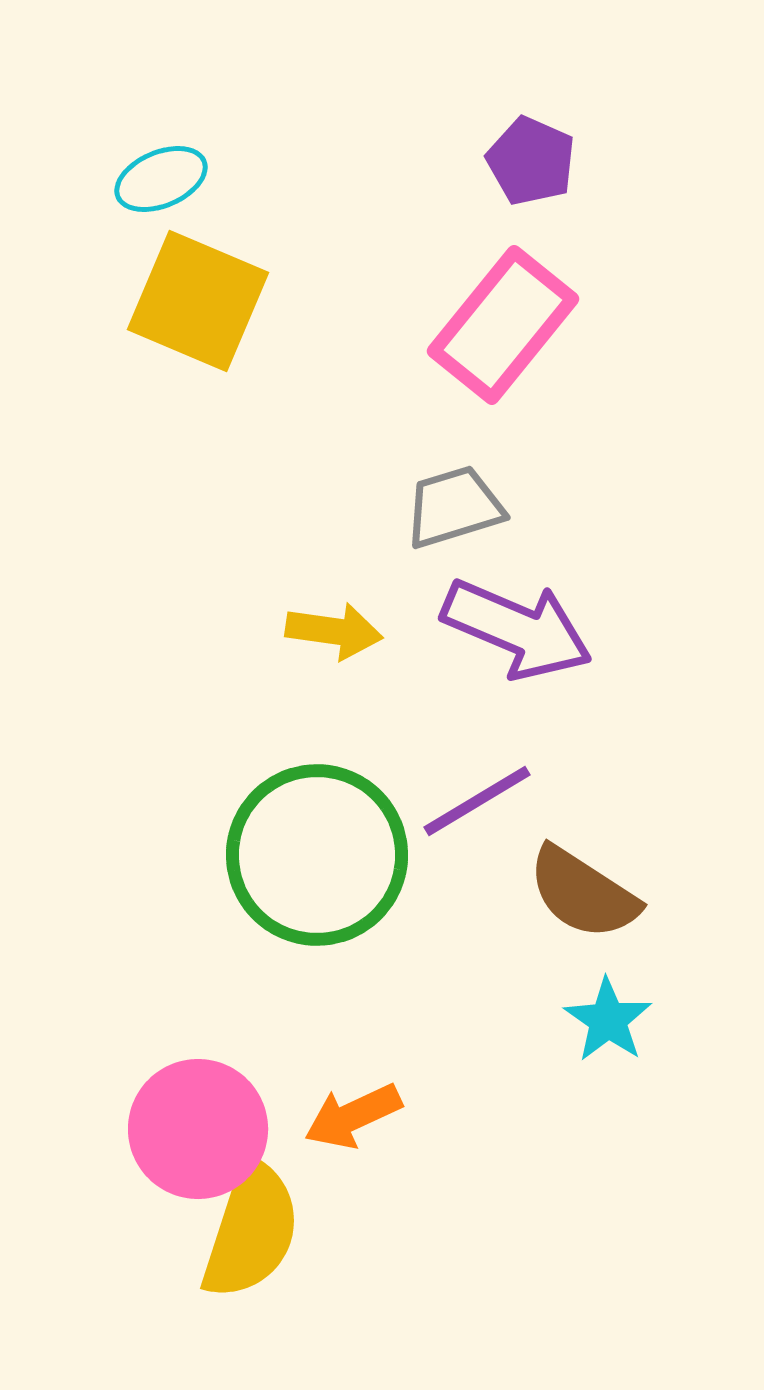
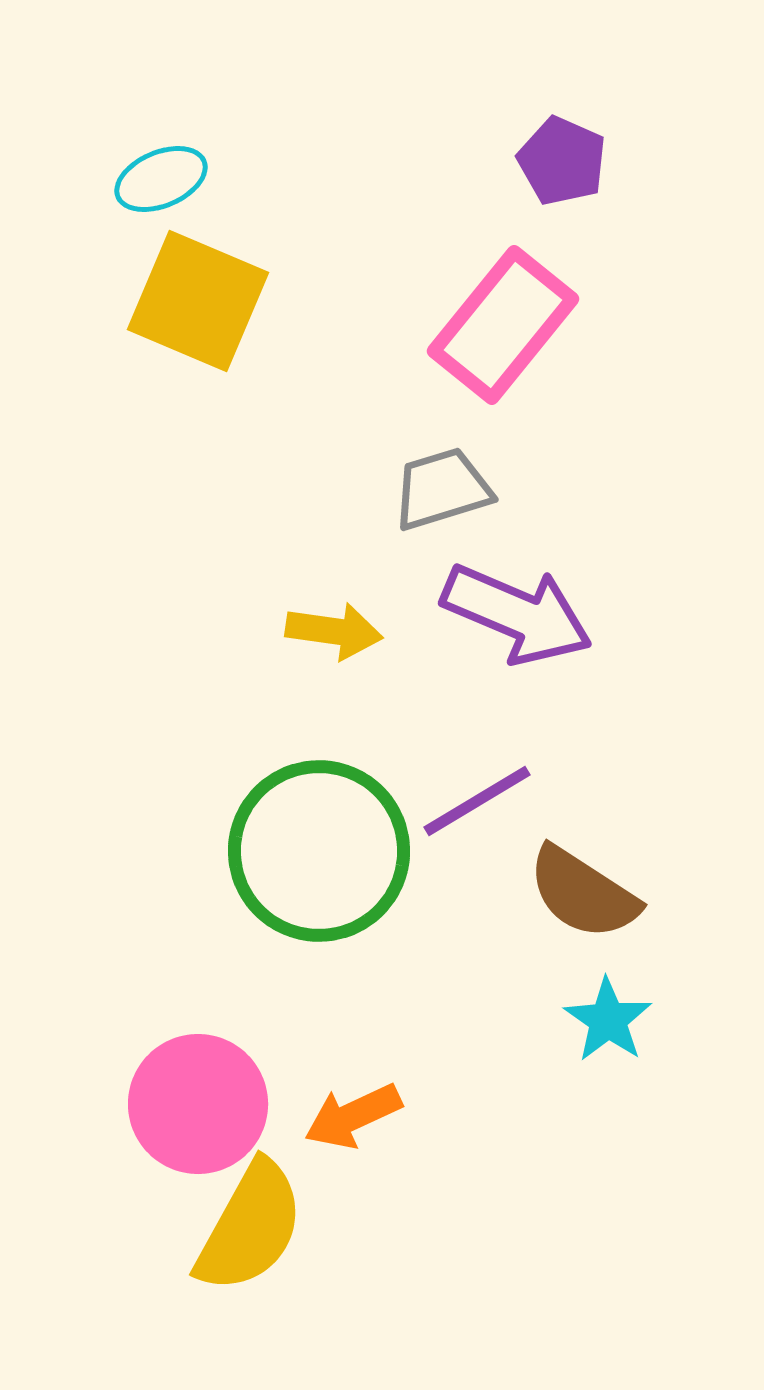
purple pentagon: moved 31 px right
gray trapezoid: moved 12 px left, 18 px up
purple arrow: moved 15 px up
green circle: moved 2 px right, 4 px up
pink circle: moved 25 px up
yellow semicircle: moved 1 px left, 3 px up; rotated 11 degrees clockwise
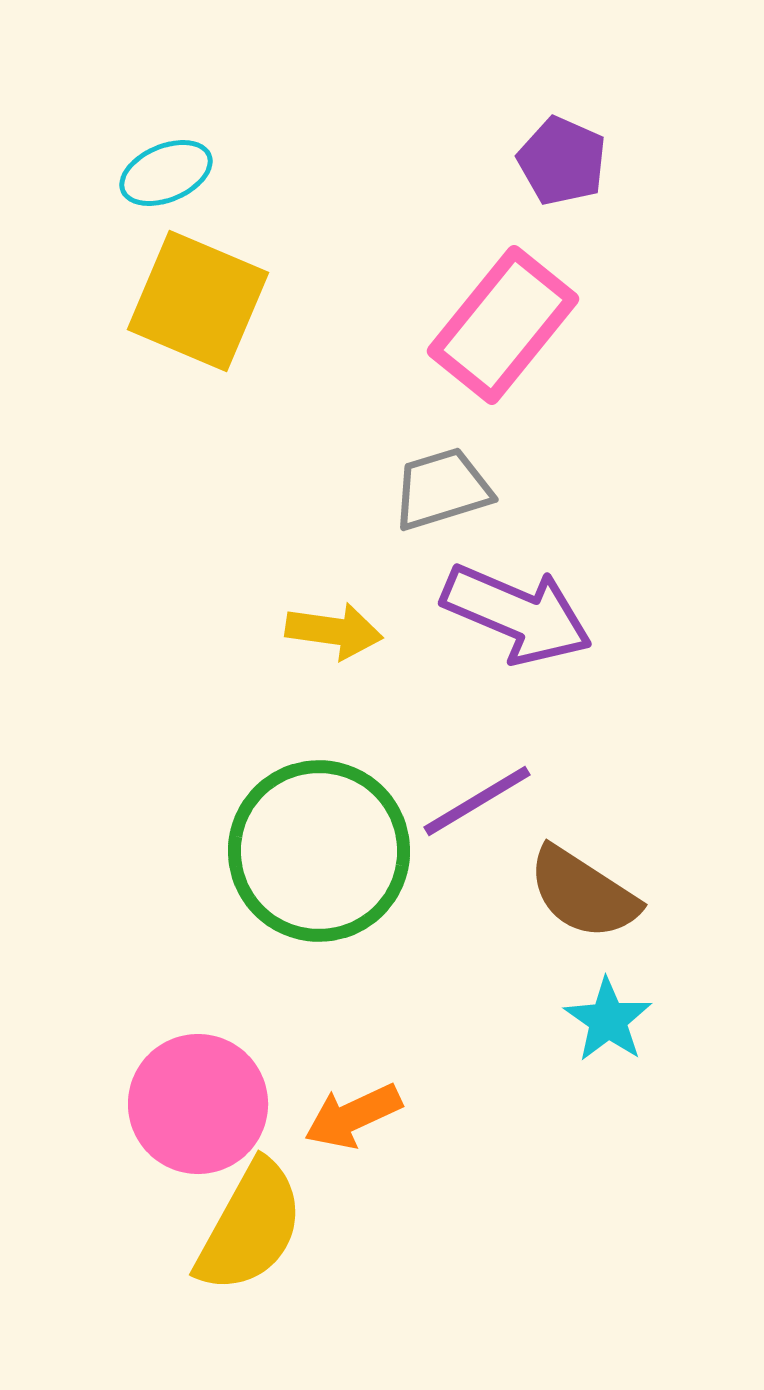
cyan ellipse: moved 5 px right, 6 px up
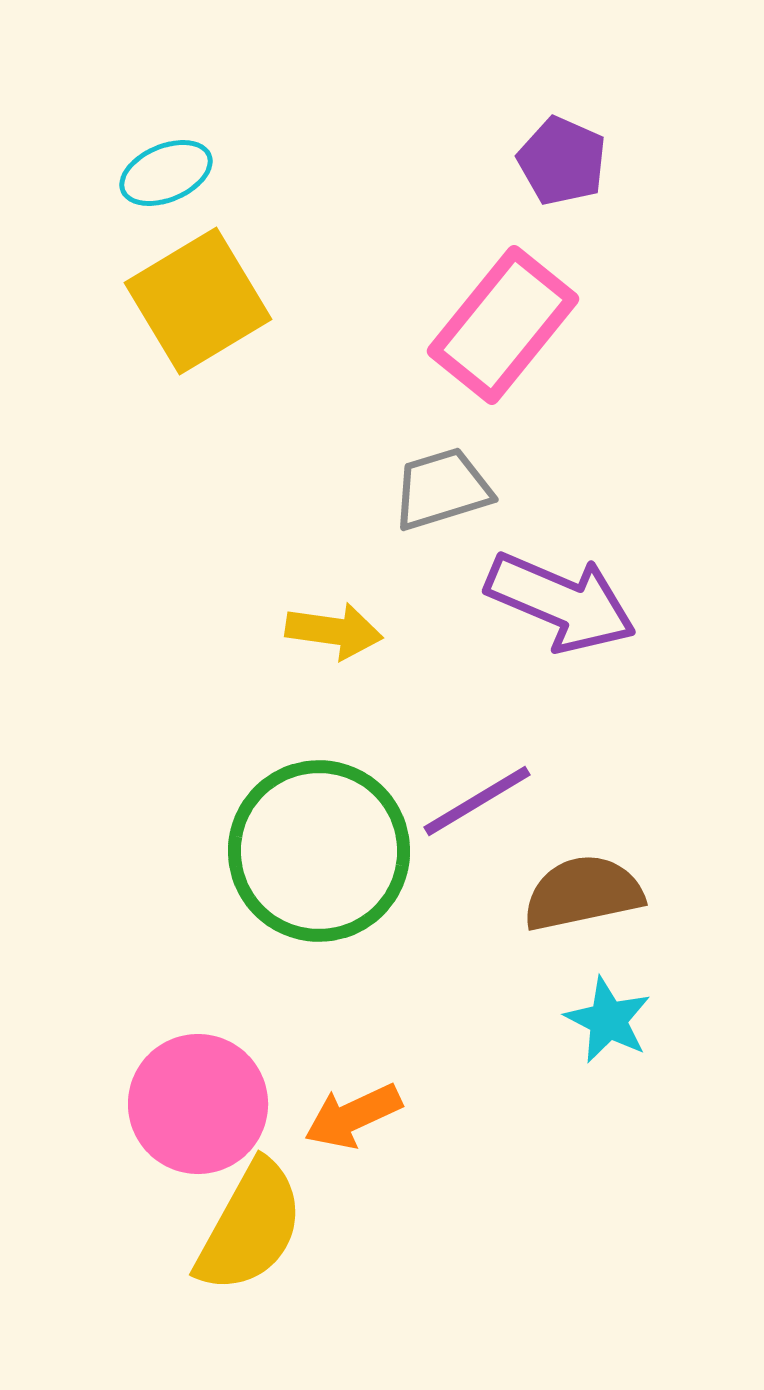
yellow square: rotated 36 degrees clockwise
purple arrow: moved 44 px right, 12 px up
brown semicircle: rotated 135 degrees clockwise
cyan star: rotated 8 degrees counterclockwise
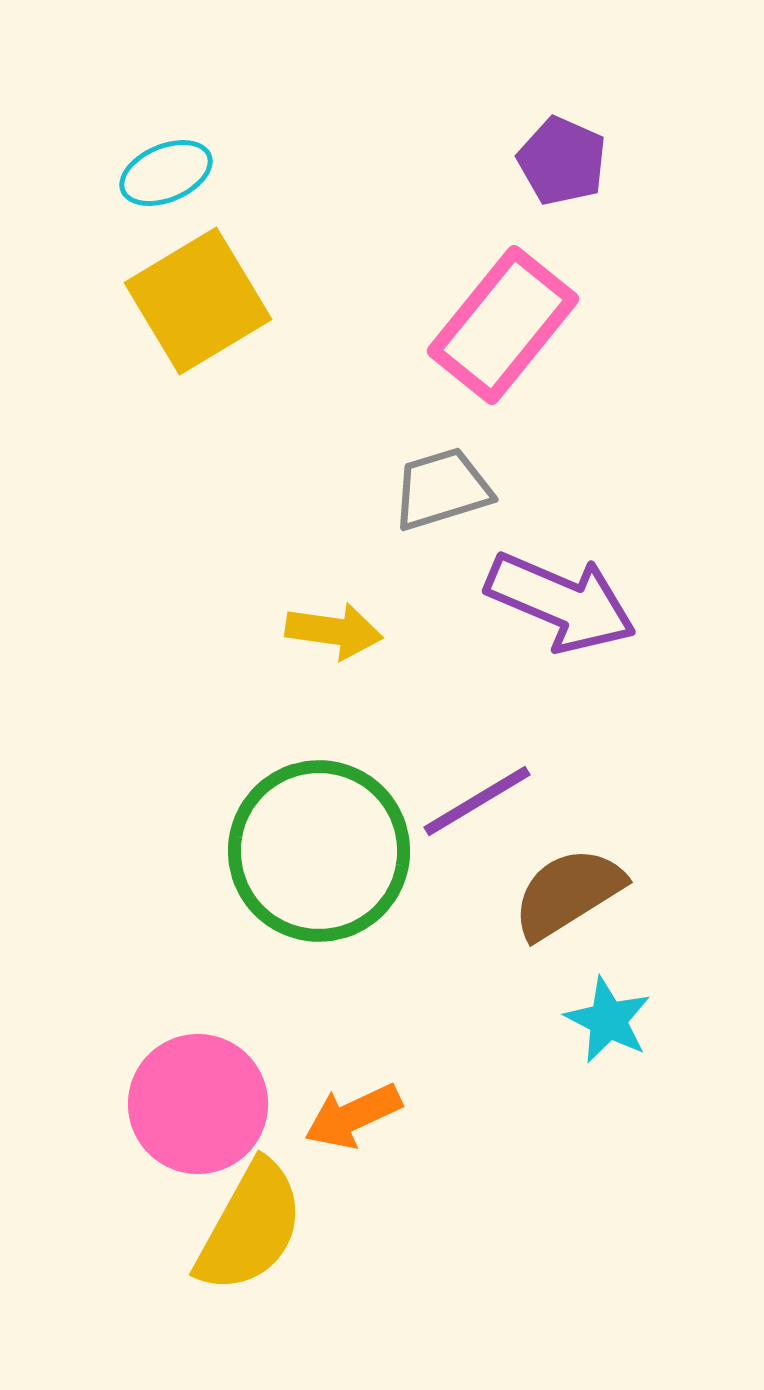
brown semicircle: moved 15 px left; rotated 20 degrees counterclockwise
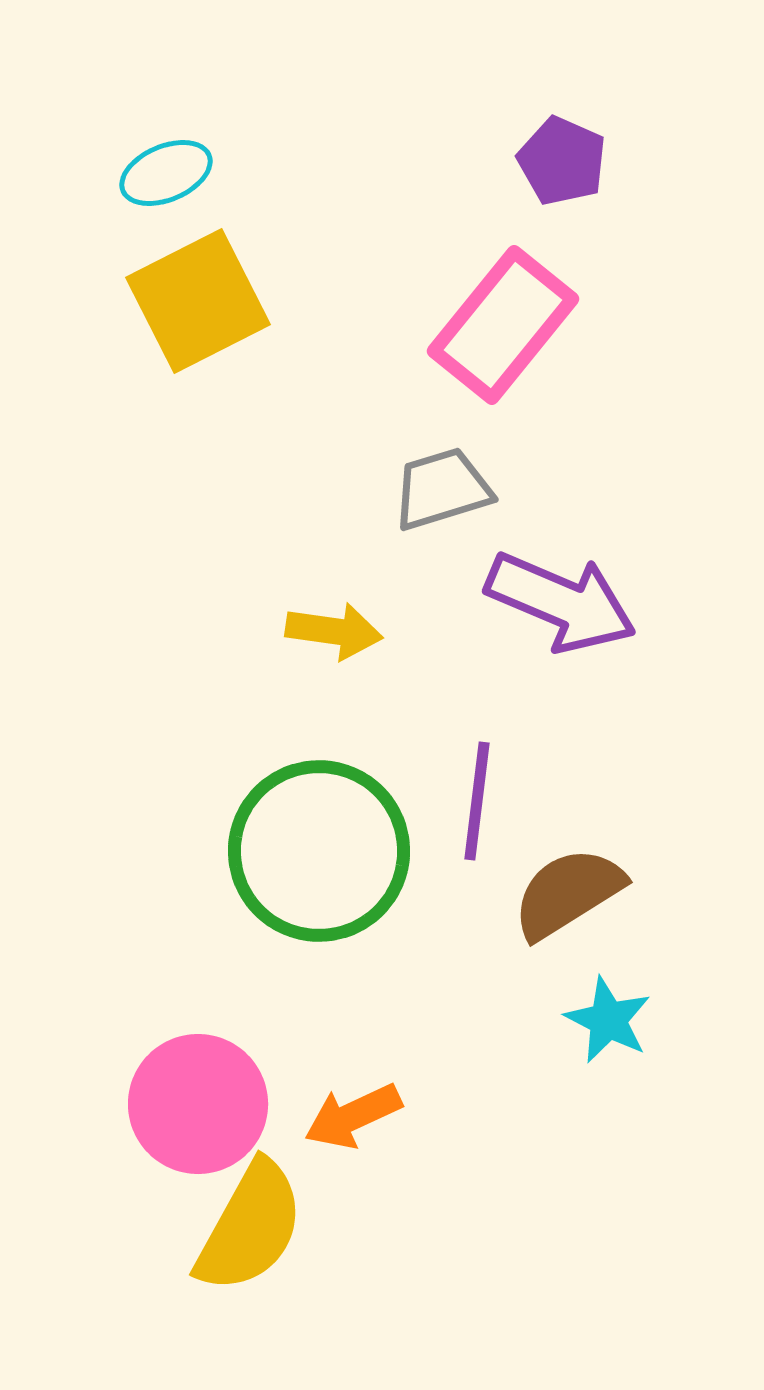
yellow square: rotated 4 degrees clockwise
purple line: rotated 52 degrees counterclockwise
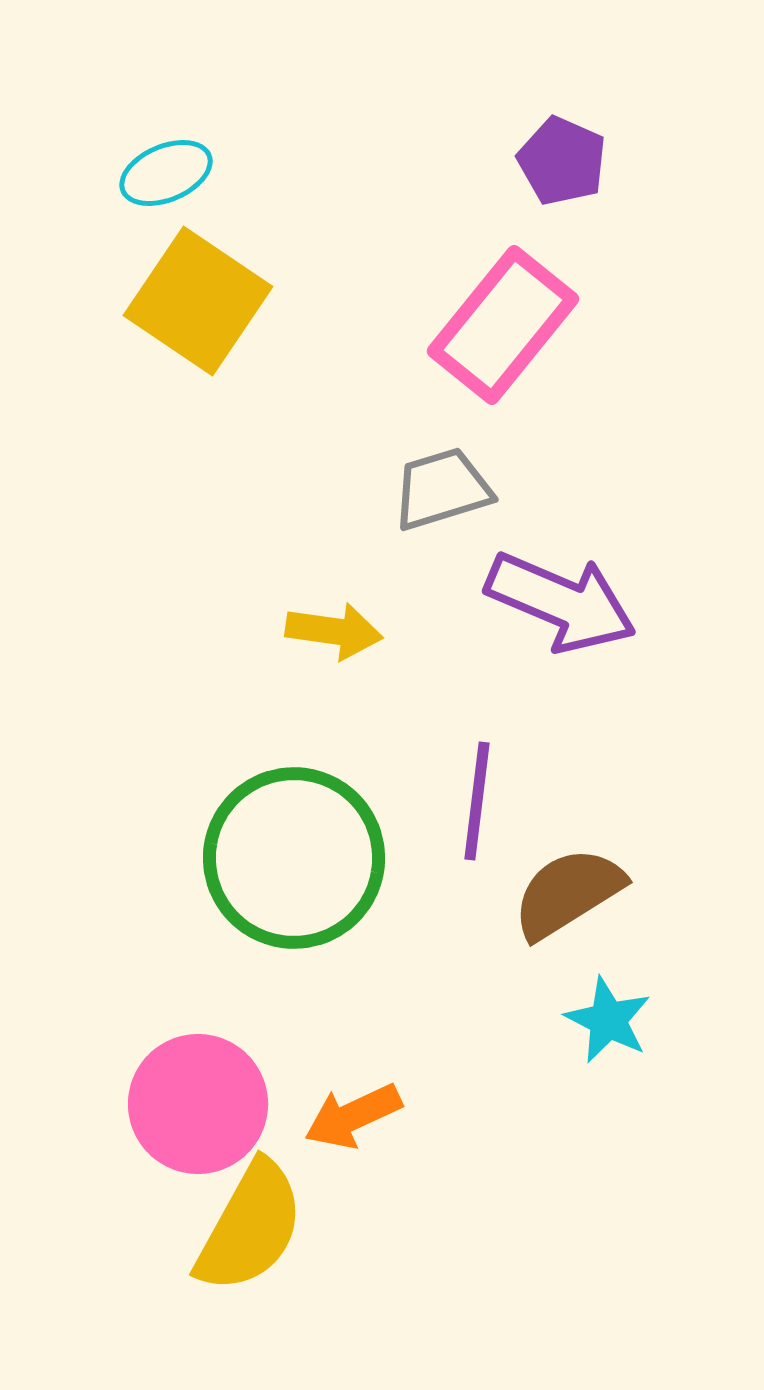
yellow square: rotated 29 degrees counterclockwise
green circle: moved 25 px left, 7 px down
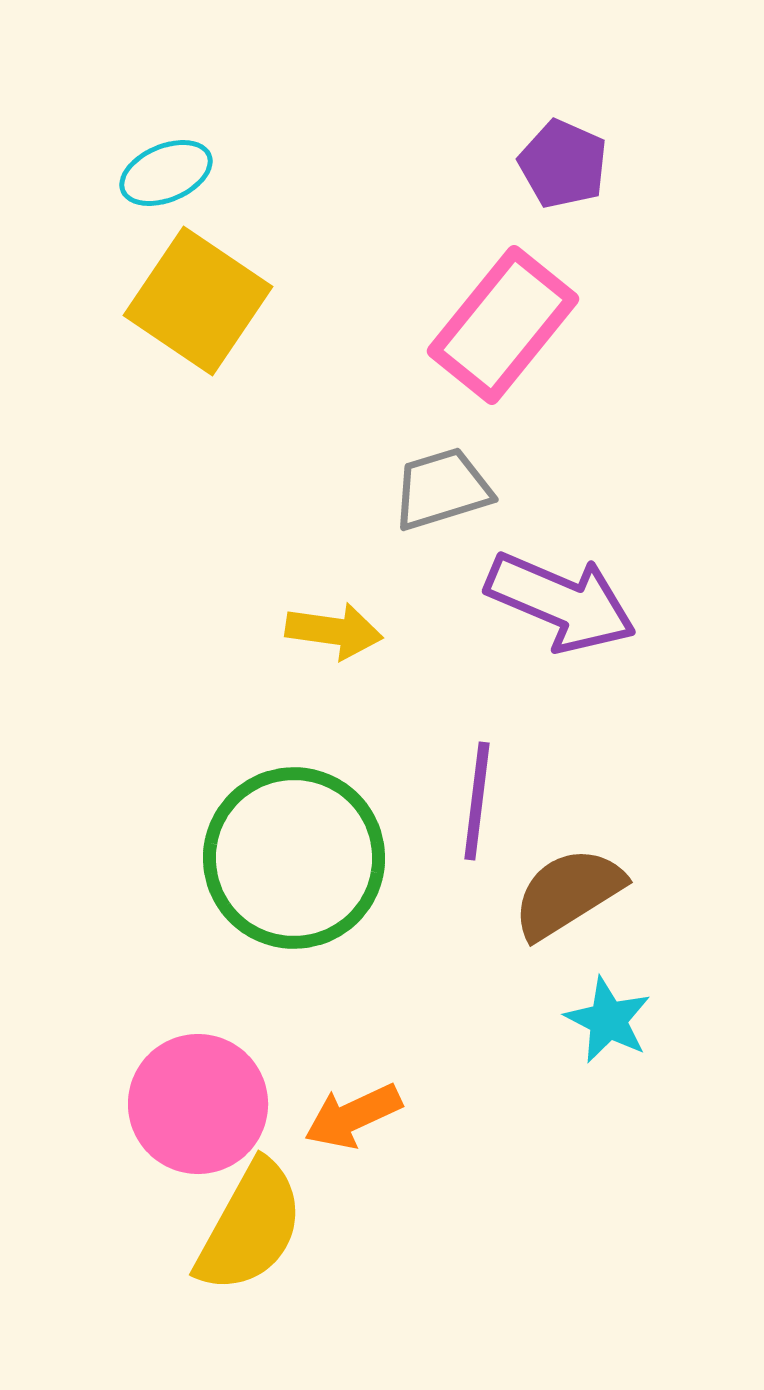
purple pentagon: moved 1 px right, 3 px down
